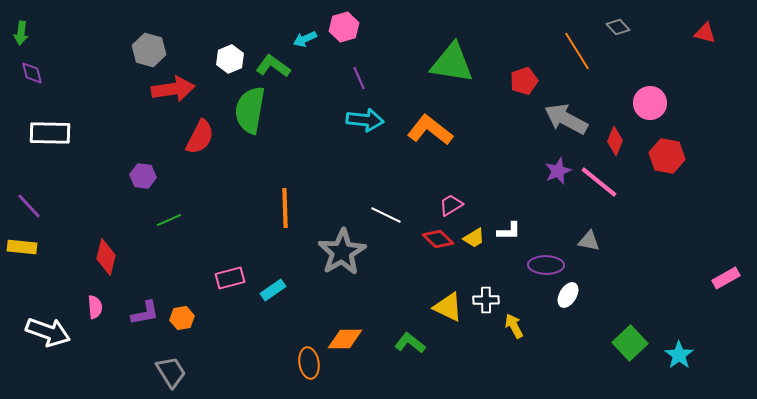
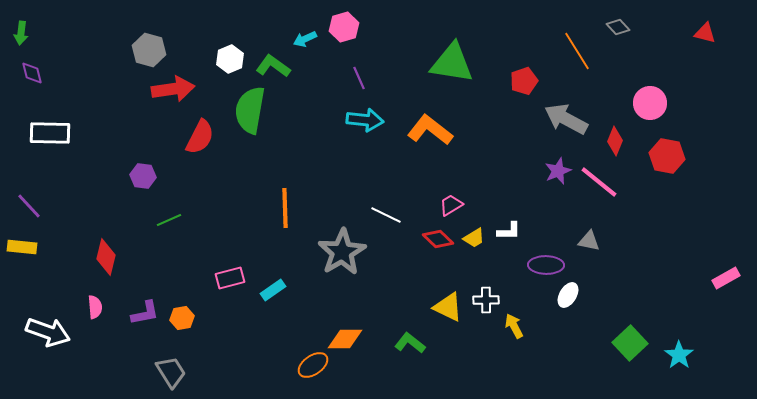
orange ellipse at (309, 363): moved 4 px right, 2 px down; rotated 64 degrees clockwise
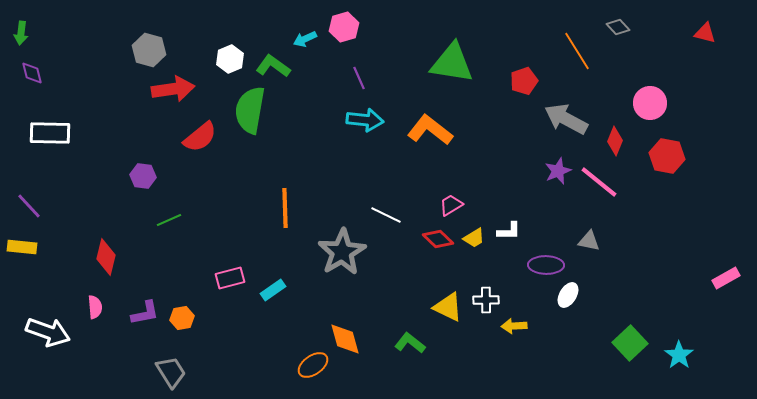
red semicircle at (200, 137): rotated 24 degrees clockwise
yellow arrow at (514, 326): rotated 65 degrees counterclockwise
orange diamond at (345, 339): rotated 75 degrees clockwise
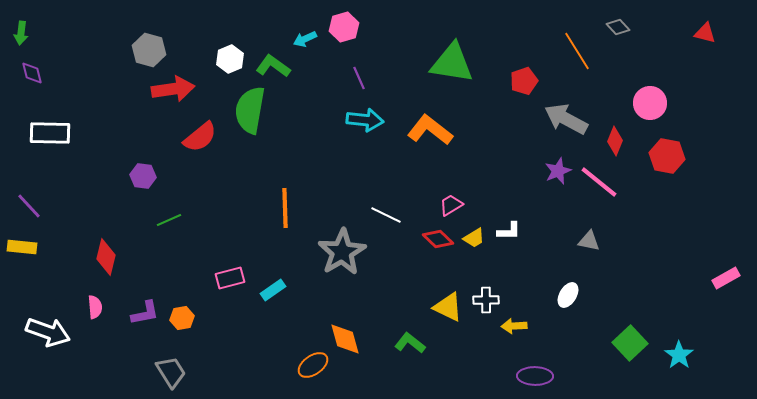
purple ellipse at (546, 265): moved 11 px left, 111 px down
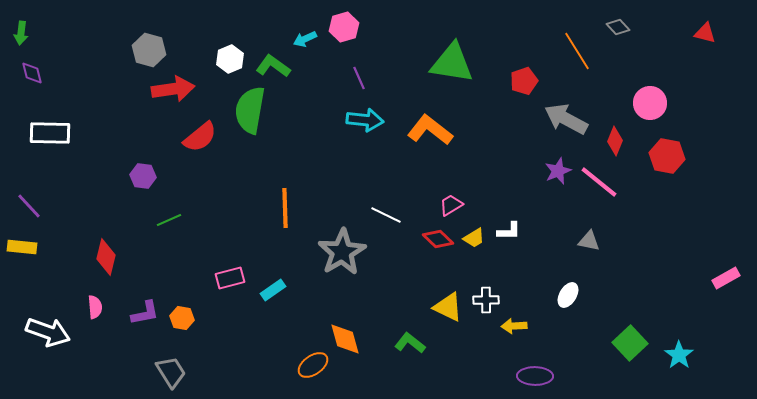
orange hexagon at (182, 318): rotated 20 degrees clockwise
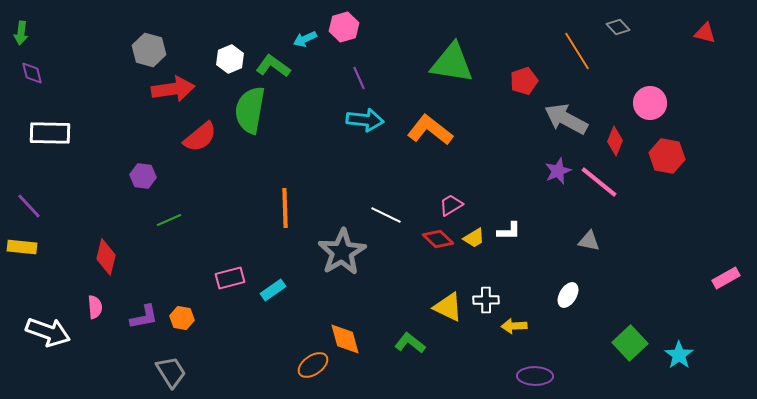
purple L-shape at (145, 313): moved 1 px left, 4 px down
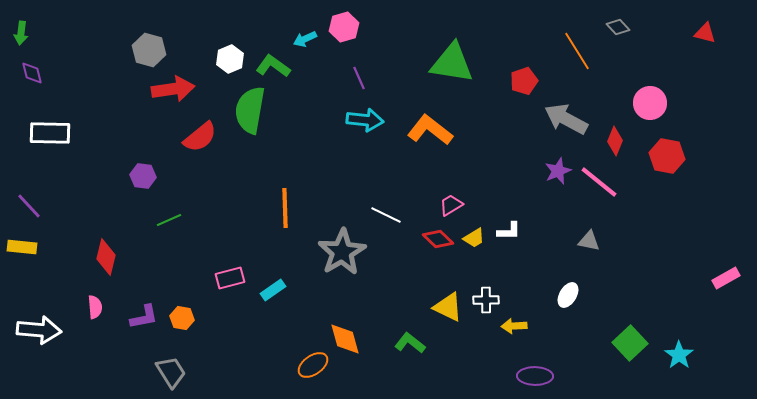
white arrow at (48, 332): moved 9 px left, 2 px up; rotated 15 degrees counterclockwise
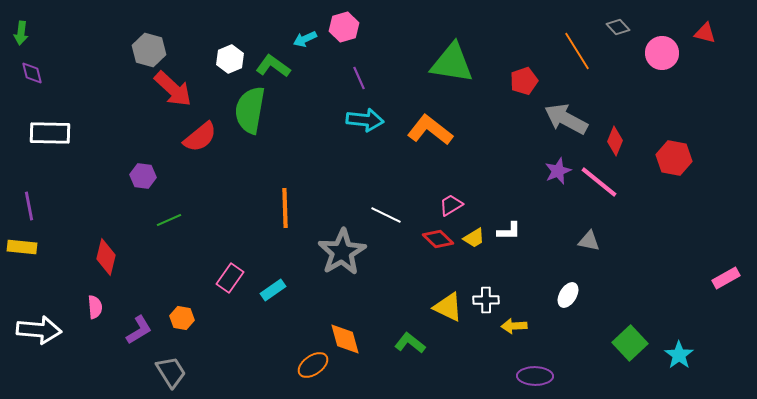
red arrow at (173, 89): rotated 51 degrees clockwise
pink circle at (650, 103): moved 12 px right, 50 px up
red hexagon at (667, 156): moved 7 px right, 2 px down
purple line at (29, 206): rotated 32 degrees clockwise
pink rectangle at (230, 278): rotated 40 degrees counterclockwise
purple L-shape at (144, 317): moved 5 px left, 13 px down; rotated 20 degrees counterclockwise
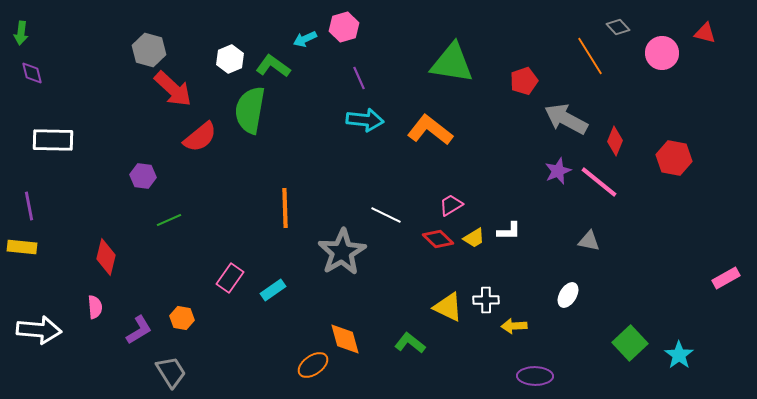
orange line at (577, 51): moved 13 px right, 5 px down
white rectangle at (50, 133): moved 3 px right, 7 px down
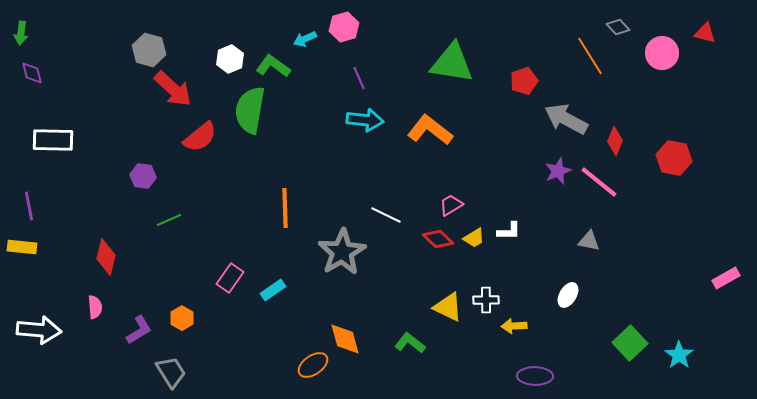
orange hexagon at (182, 318): rotated 20 degrees clockwise
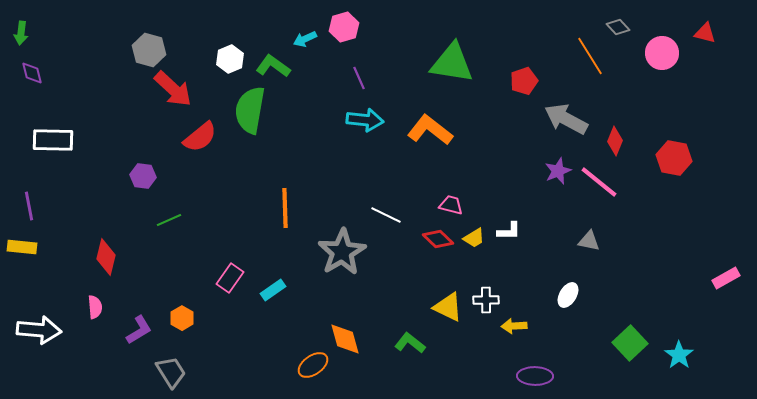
pink trapezoid at (451, 205): rotated 45 degrees clockwise
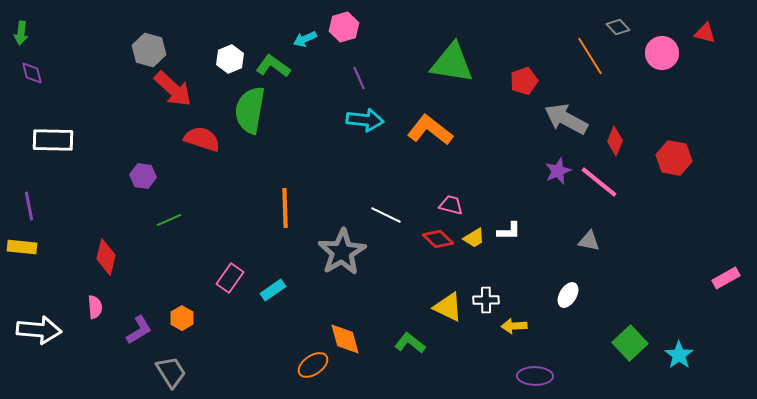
red semicircle at (200, 137): moved 2 px right, 2 px down; rotated 123 degrees counterclockwise
